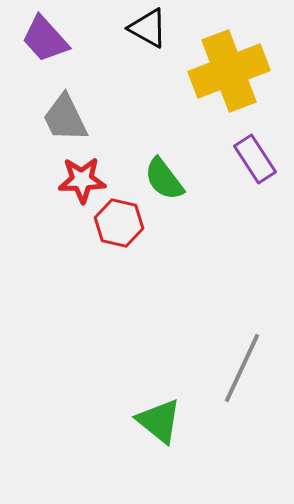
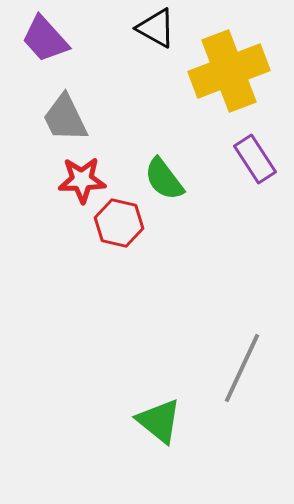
black triangle: moved 8 px right
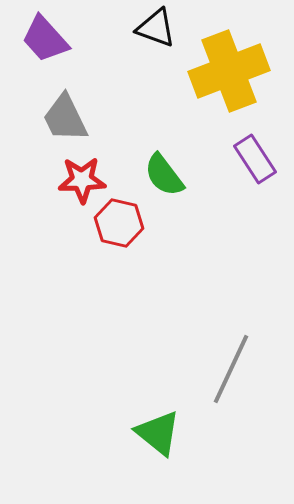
black triangle: rotated 9 degrees counterclockwise
green semicircle: moved 4 px up
gray line: moved 11 px left, 1 px down
green triangle: moved 1 px left, 12 px down
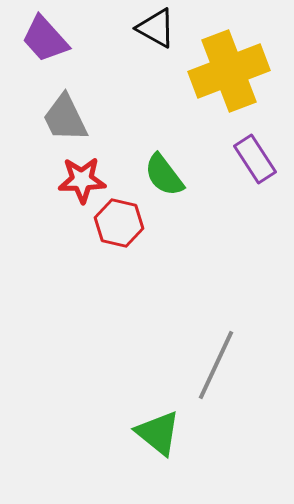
black triangle: rotated 9 degrees clockwise
gray line: moved 15 px left, 4 px up
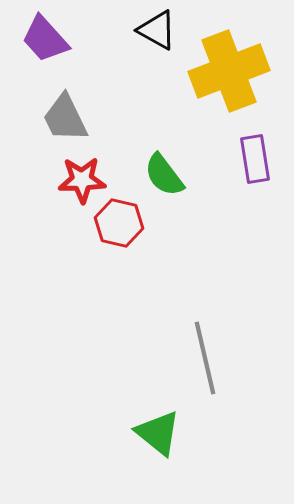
black triangle: moved 1 px right, 2 px down
purple rectangle: rotated 24 degrees clockwise
gray line: moved 11 px left, 7 px up; rotated 38 degrees counterclockwise
